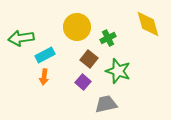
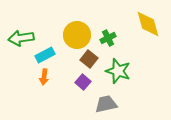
yellow circle: moved 8 px down
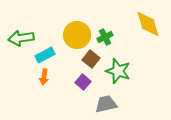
green cross: moved 3 px left, 1 px up
brown square: moved 2 px right
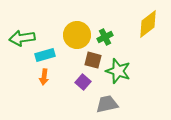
yellow diamond: rotated 68 degrees clockwise
green arrow: moved 1 px right
cyan rectangle: rotated 12 degrees clockwise
brown square: moved 2 px right, 1 px down; rotated 24 degrees counterclockwise
gray trapezoid: moved 1 px right
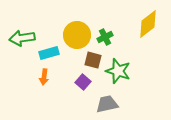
cyan rectangle: moved 4 px right, 2 px up
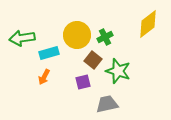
brown square: rotated 24 degrees clockwise
orange arrow: rotated 21 degrees clockwise
purple square: rotated 35 degrees clockwise
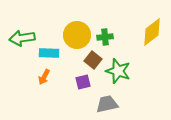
yellow diamond: moved 4 px right, 8 px down
green cross: rotated 21 degrees clockwise
cyan rectangle: rotated 18 degrees clockwise
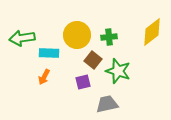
green cross: moved 4 px right
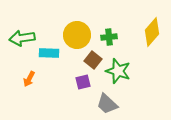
yellow diamond: rotated 12 degrees counterclockwise
orange arrow: moved 15 px left, 2 px down
gray trapezoid: rotated 125 degrees counterclockwise
